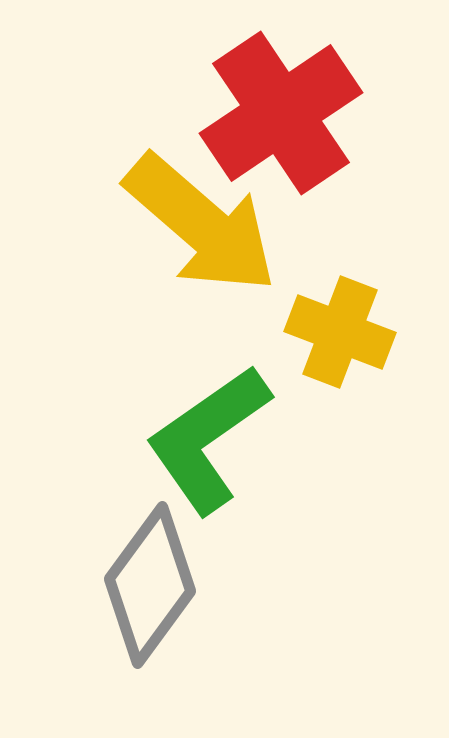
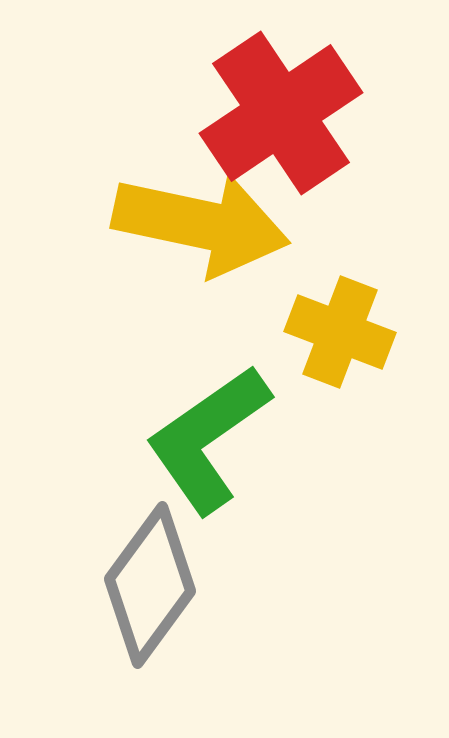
yellow arrow: rotated 29 degrees counterclockwise
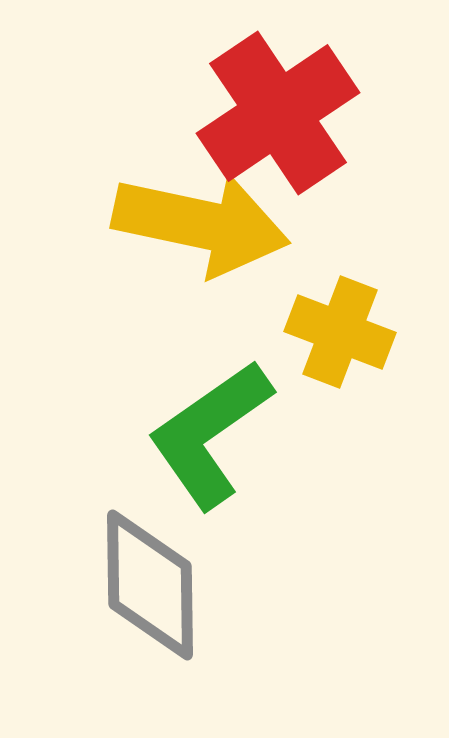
red cross: moved 3 px left
green L-shape: moved 2 px right, 5 px up
gray diamond: rotated 37 degrees counterclockwise
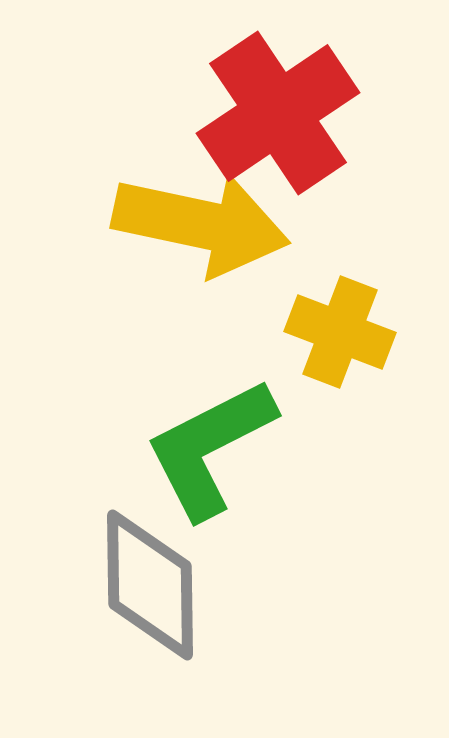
green L-shape: moved 14 px down; rotated 8 degrees clockwise
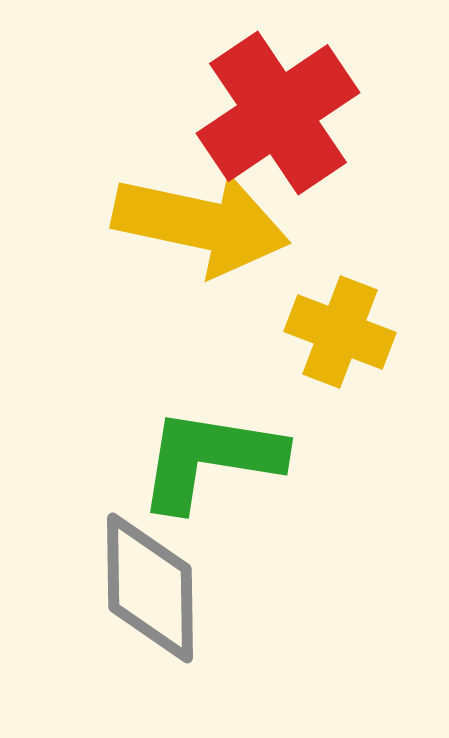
green L-shape: moved 11 px down; rotated 36 degrees clockwise
gray diamond: moved 3 px down
